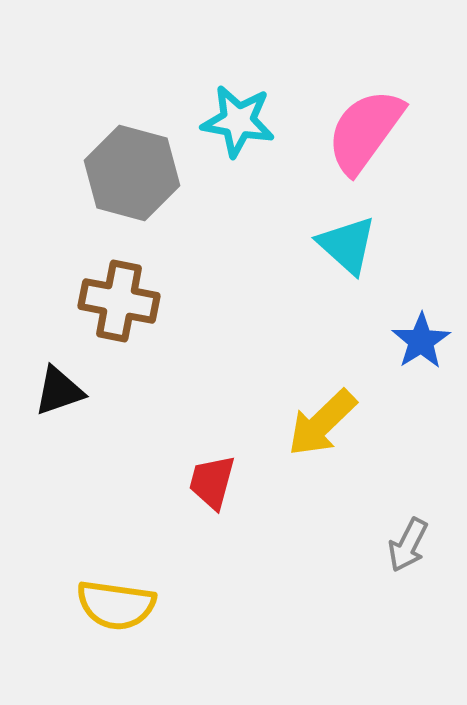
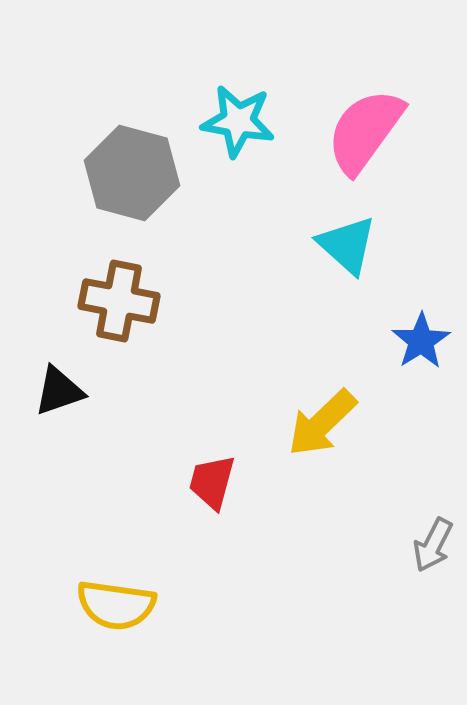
gray arrow: moved 25 px right
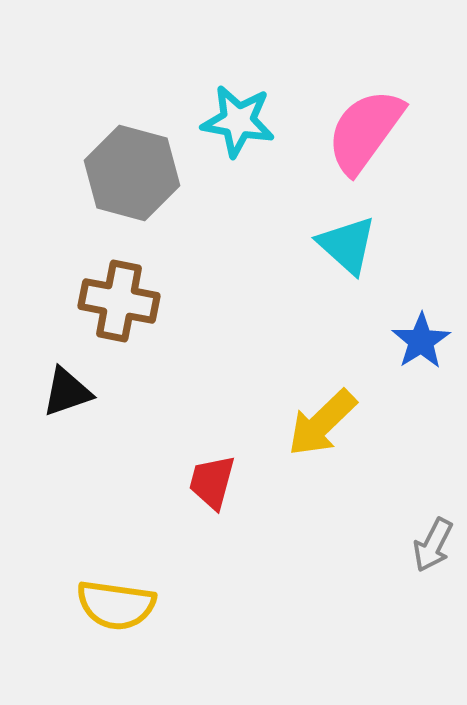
black triangle: moved 8 px right, 1 px down
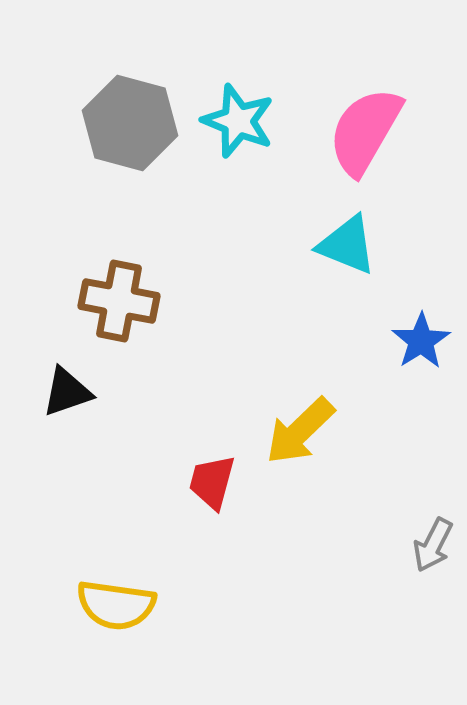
cyan star: rotated 12 degrees clockwise
pink semicircle: rotated 6 degrees counterclockwise
gray hexagon: moved 2 px left, 50 px up
cyan triangle: rotated 20 degrees counterclockwise
yellow arrow: moved 22 px left, 8 px down
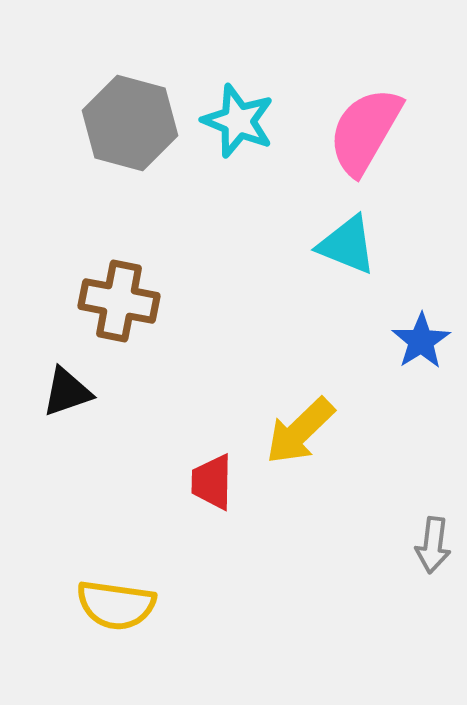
red trapezoid: rotated 14 degrees counterclockwise
gray arrow: rotated 20 degrees counterclockwise
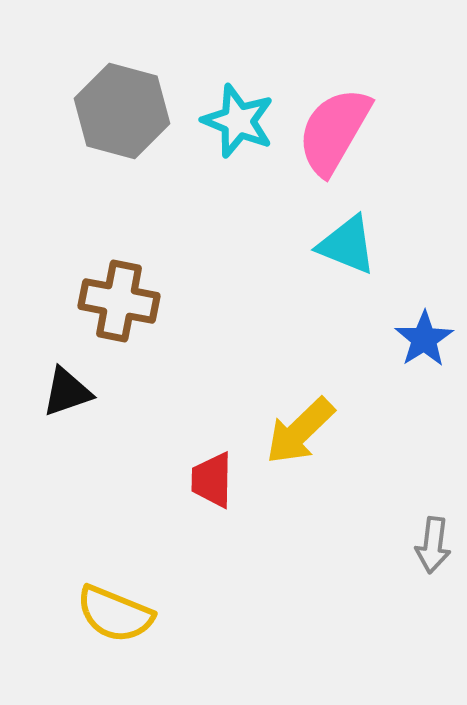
gray hexagon: moved 8 px left, 12 px up
pink semicircle: moved 31 px left
blue star: moved 3 px right, 2 px up
red trapezoid: moved 2 px up
yellow semicircle: moved 1 px left, 9 px down; rotated 14 degrees clockwise
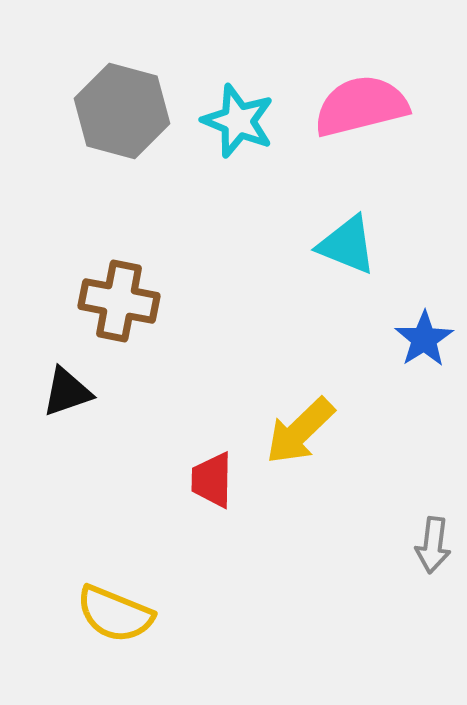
pink semicircle: moved 27 px right, 25 px up; rotated 46 degrees clockwise
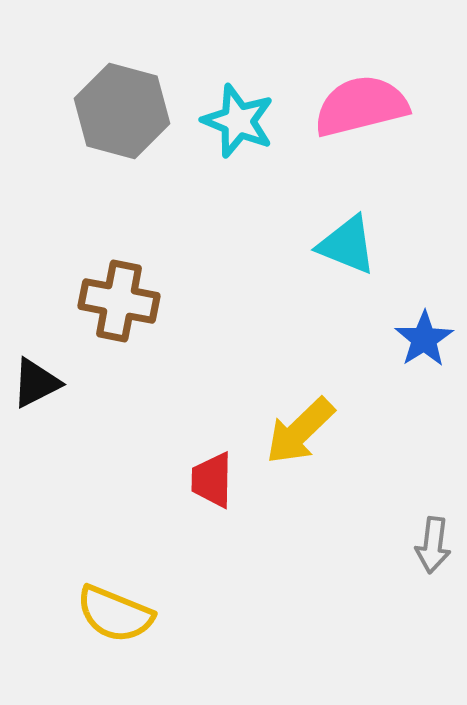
black triangle: moved 31 px left, 9 px up; rotated 8 degrees counterclockwise
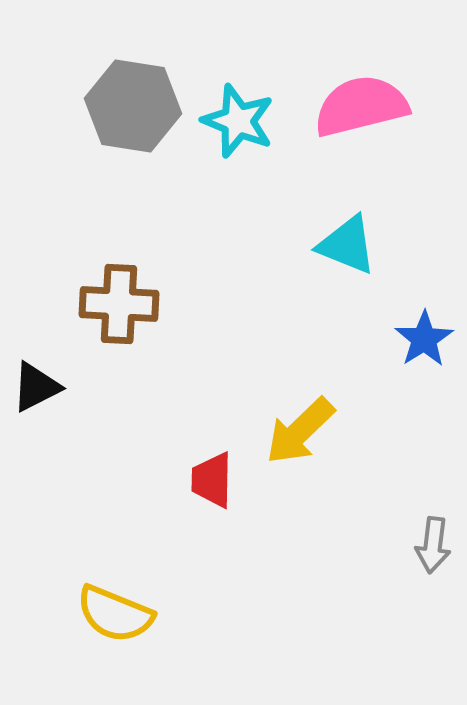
gray hexagon: moved 11 px right, 5 px up; rotated 6 degrees counterclockwise
brown cross: moved 3 px down; rotated 8 degrees counterclockwise
black triangle: moved 4 px down
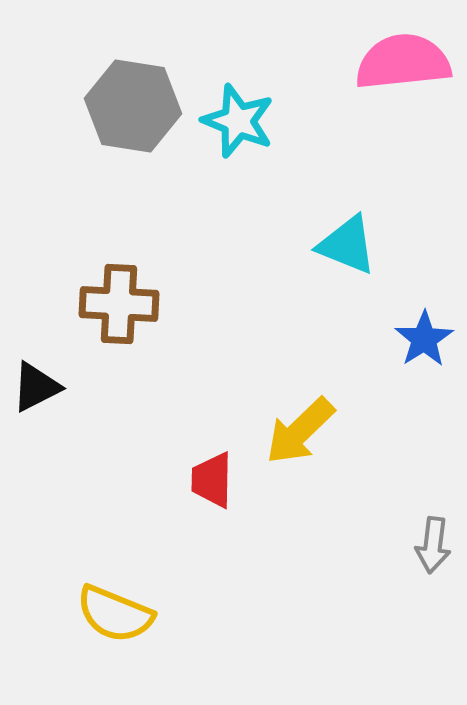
pink semicircle: moved 42 px right, 44 px up; rotated 8 degrees clockwise
